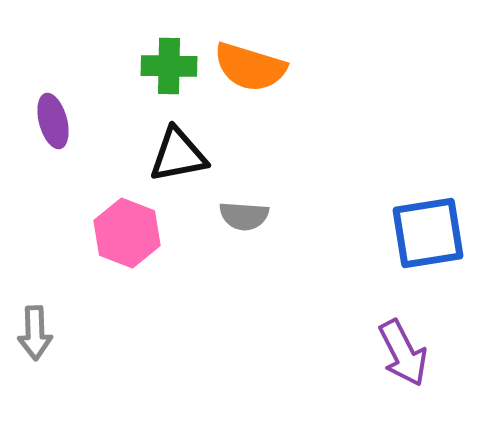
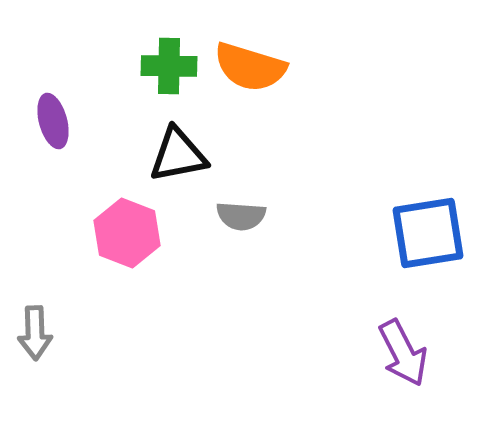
gray semicircle: moved 3 px left
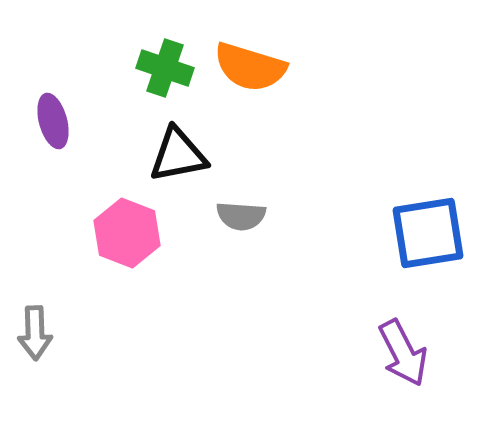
green cross: moved 4 px left, 2 px down; rotated 18 degrees clockwise
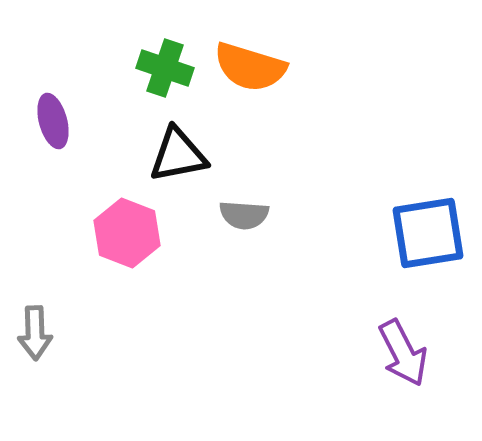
gray semicircle: moved 3 px right, 1 px up
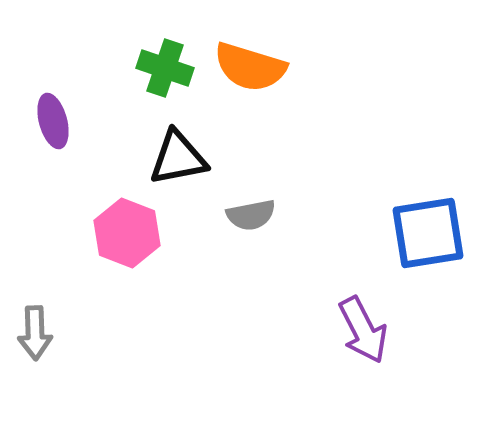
black triangle: moved 3 px down
gray semicircle: moved 7 px right; rotated 15 degrees counterclockwise
purple arrow: moved 40 px left, 23 px up
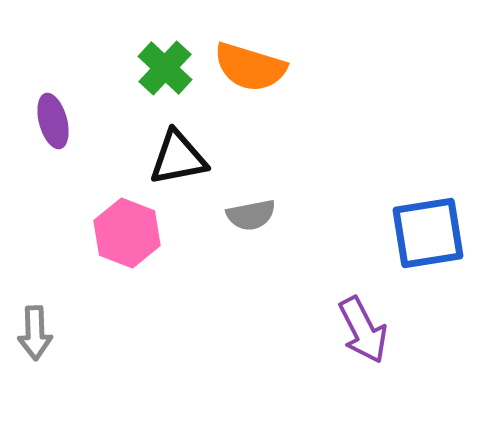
green cross: rotated 24 degrees clockwise
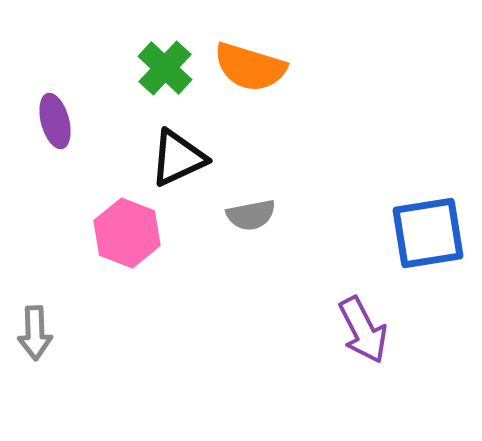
purple ellipse: moved 2 px right
black triangle: rotated 14 degrees counterclockwise
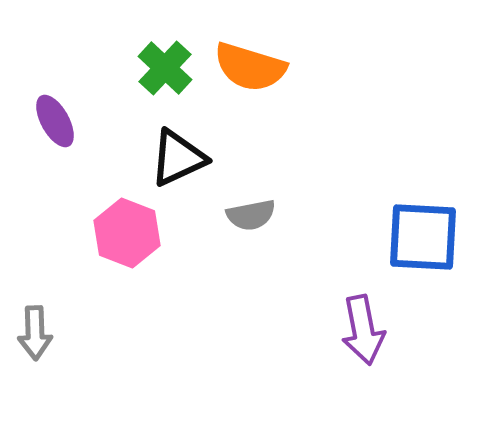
purple ellipse: rotated 14 degrees counterclockwise
blue square: moved 5 px left, 4 px down; rotated 12 degrees clockwise
purple arrow: rotated 16 degrees clockwise
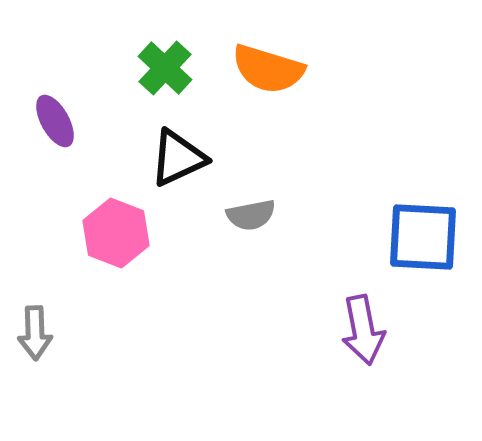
orange semicircle: moved 18 px right, 2 px down
pink hexagon: moved 11 px left
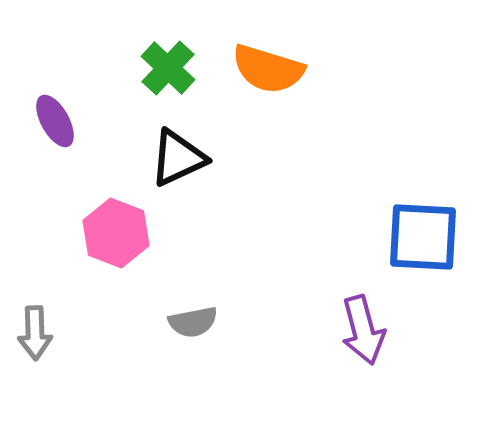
green cross: moved 3 px right
gray semicircle: moved 58 px left, 107 px down
purple arrow: rotated 4 degrees counterclockwise
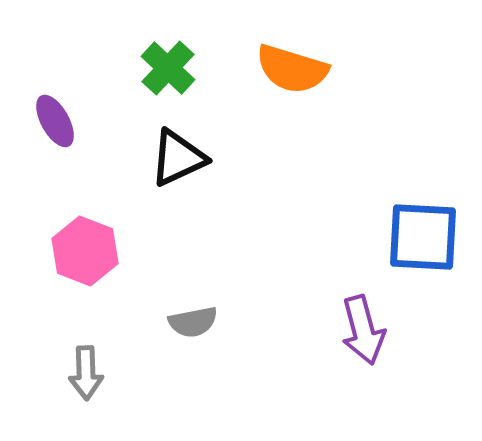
orange semicircle: moved 24 px right
pink hexagon: moved 31 px left, 18 px down
gray arrow: moved 51 px right, 40 px down
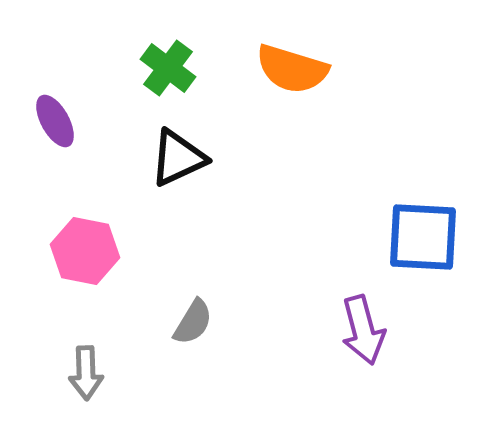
green cross: rotated 6 degrees counterclockwise
pink hexagon: rotated 10 degrees counterclockwise
gray semicircle: rotated 48 degrees counterclockwise
